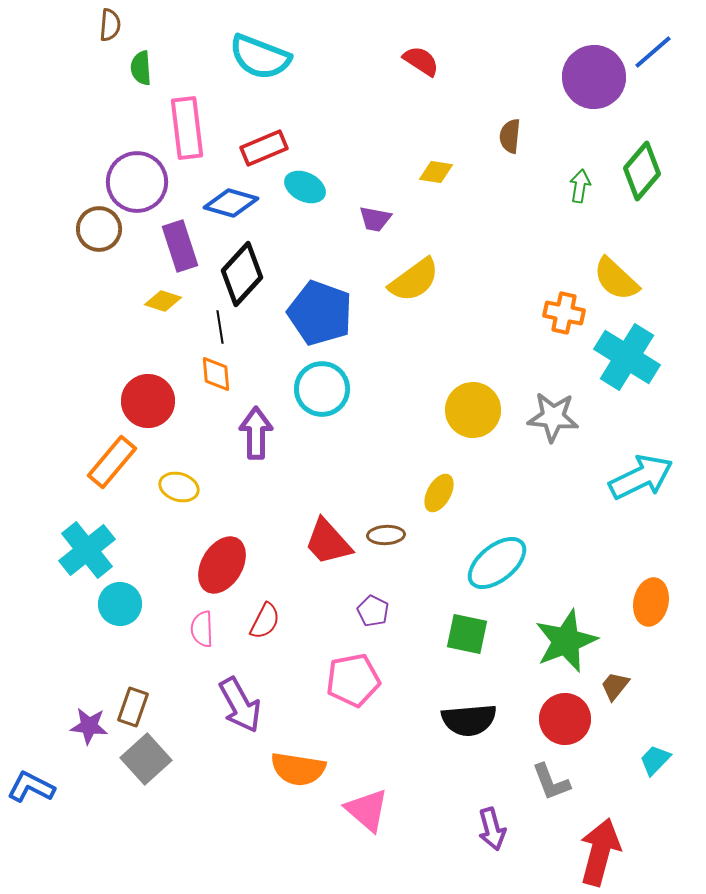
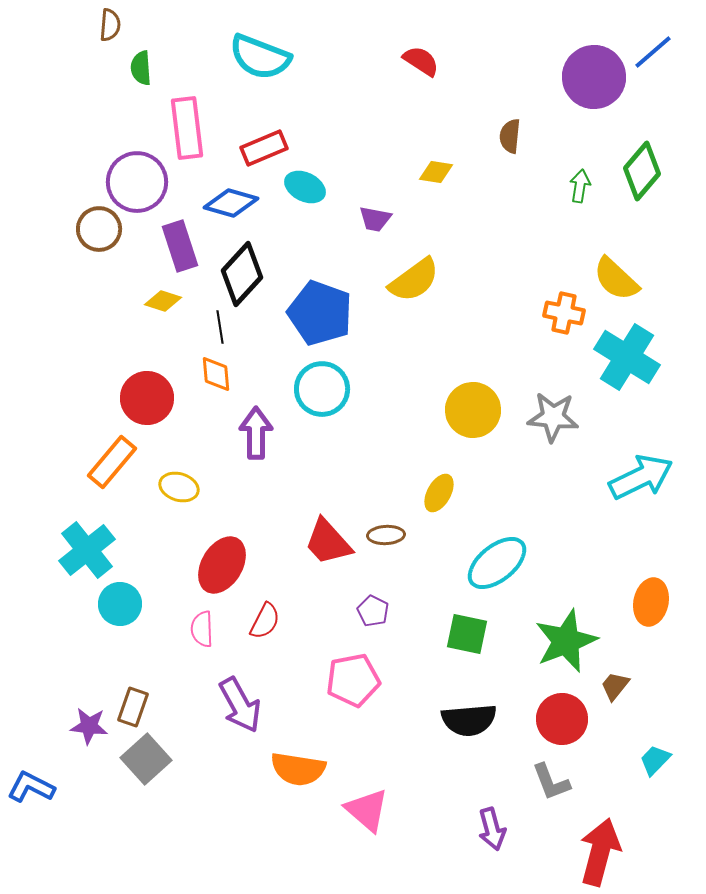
red circle at (148, 401): moved 1 px left, 3 px up
red circle at (565, 719): moved 3 px left
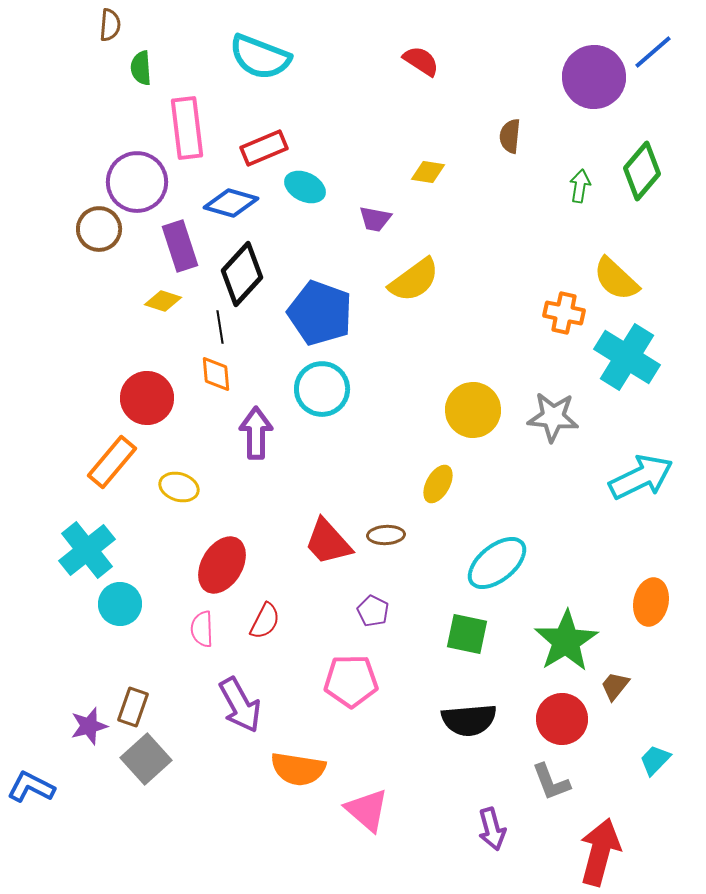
yellow diamond at (436, 172): moved 8 px left
yellow ellipse at (439, 493): moved 1 px left, 9 px up
green star at (566, 641): rotated 10 degrees counterclockwise
pink pentagon at (353, 680): moved 2 px left, 1 px down; rotated 10 degrees clockwise
purple star at (89, 726): rotated 21 degrees counterclockwise
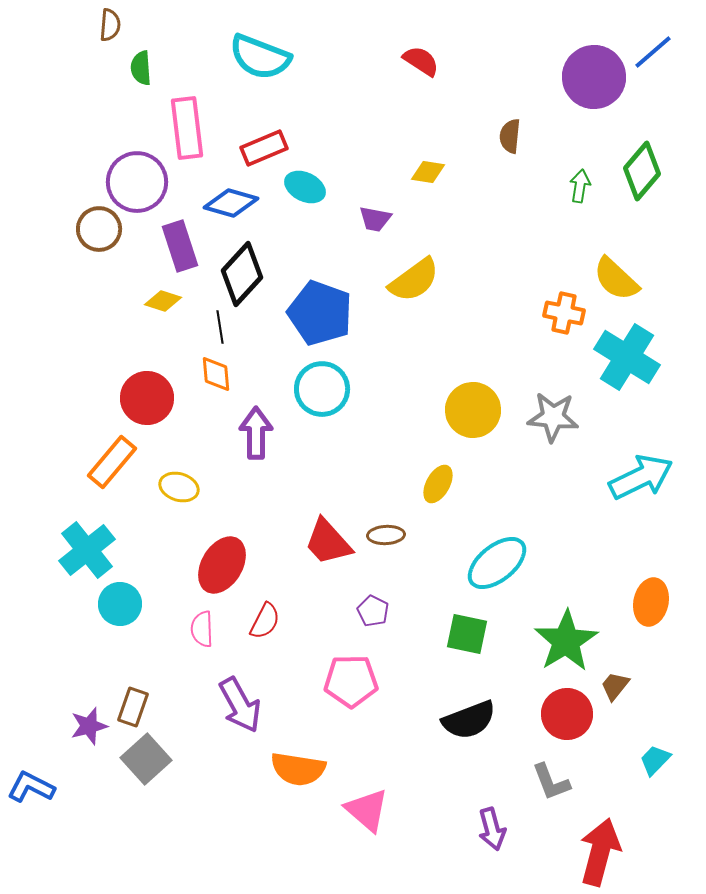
red circle at (562, 719): moved 5 px right, 5 px up
black semicircle at (469, 720): rotated 16 degrees counterclockwise
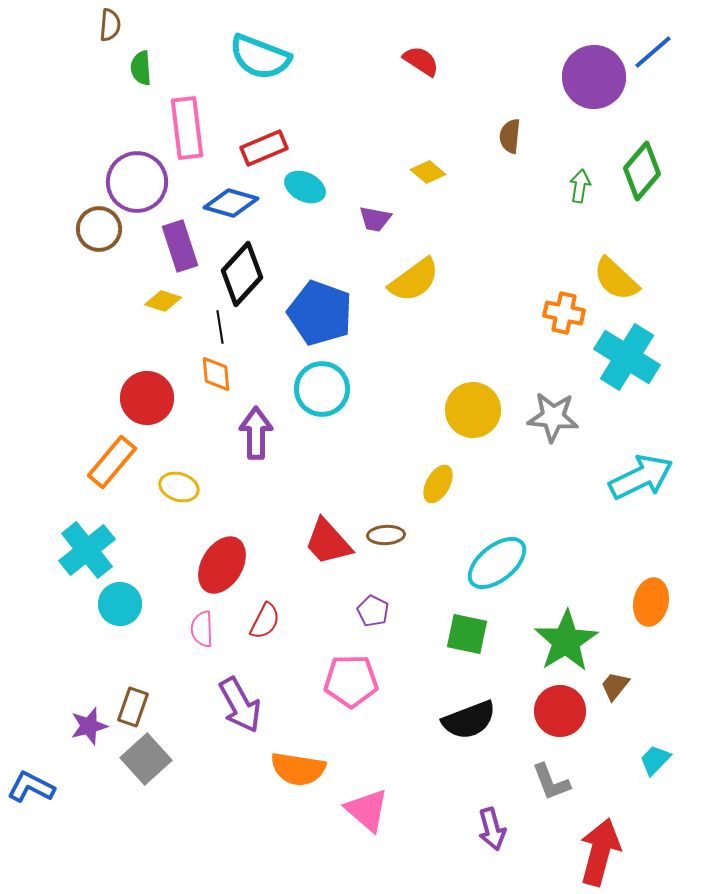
yellow diamond at (428, 172): rotated 32 degrees clockwise
red circle at (567, 714): moved 7 px left, 3 px up
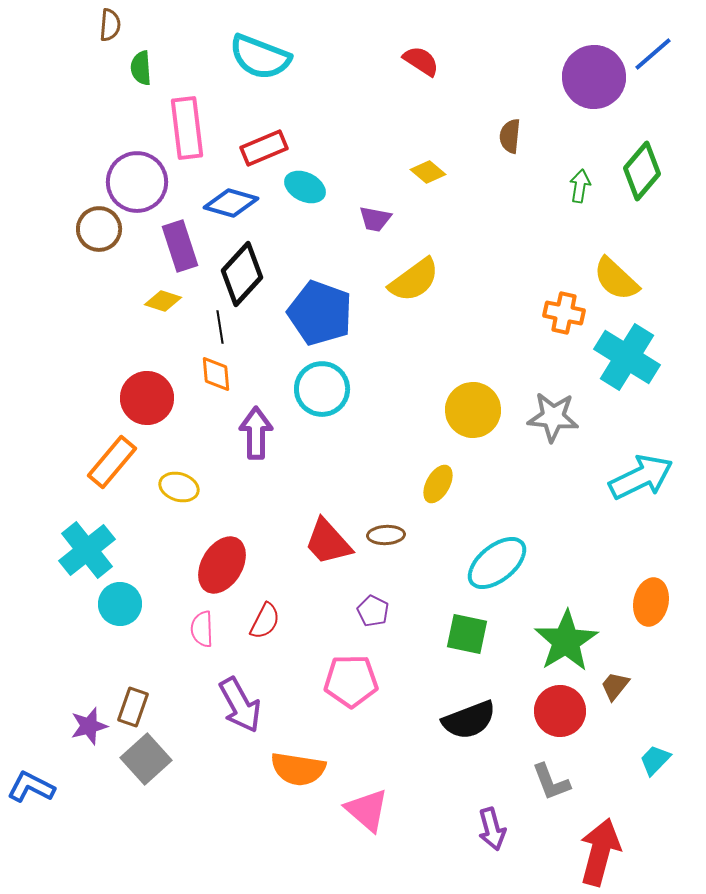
blue line at (653, 52): moved 2 px down
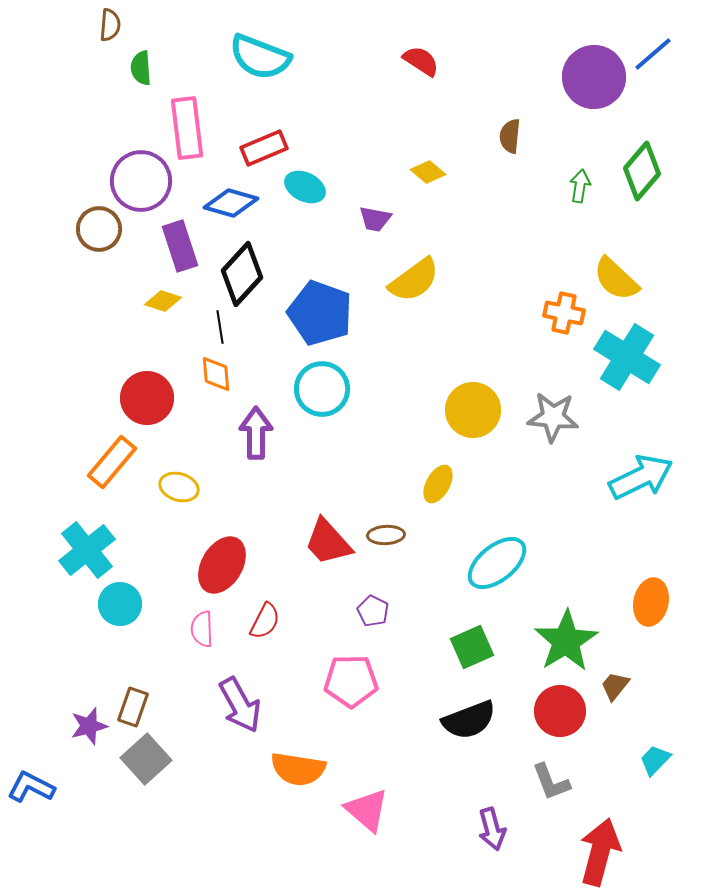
purple circle at (137, 182): moved 4 px right, 1 px up
green square at (467, 634): moved 5 px right, 13 px down; rotated 36 degrees counterclockwise
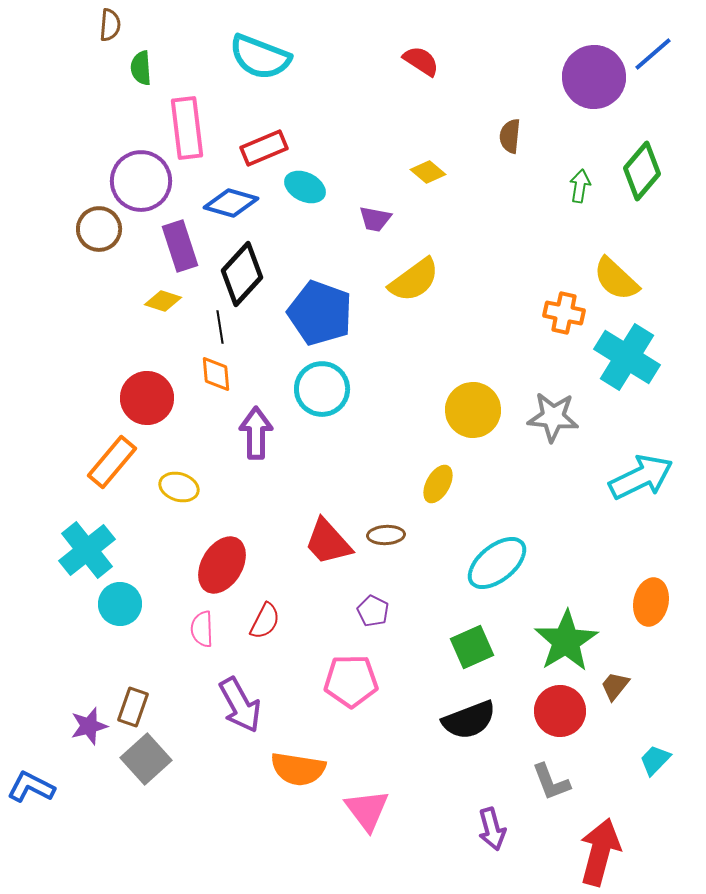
pink triangle at (367, 810): rotated 12 degrees clockwise
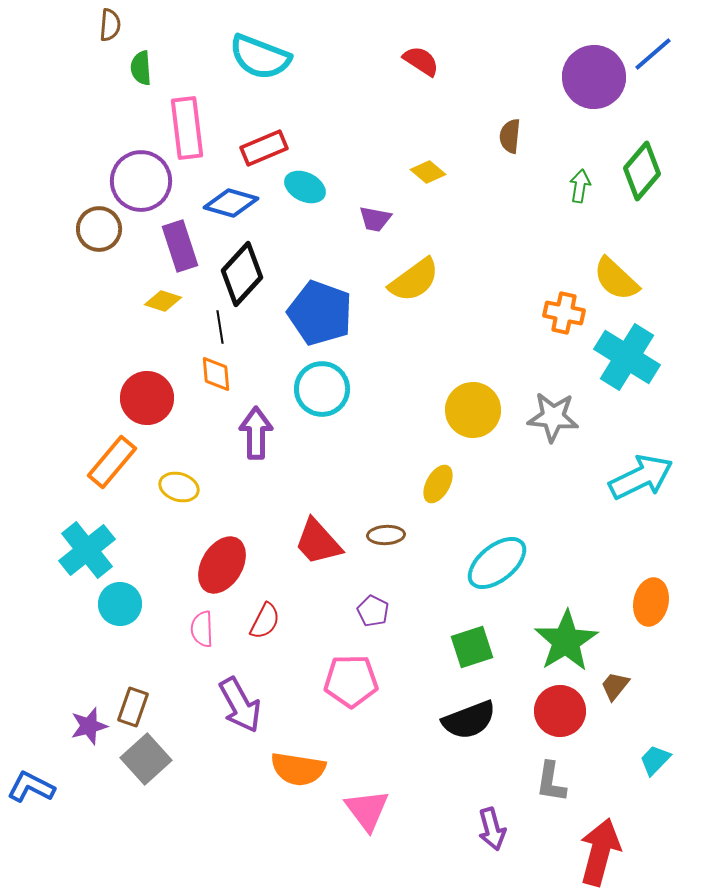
red trapezoid at (328, 542): moved 10 px left
green square at (472, 647): rotated 6 degrees clockwise
gray L-shape at (551, 782): rotated 30 degrees clockwise
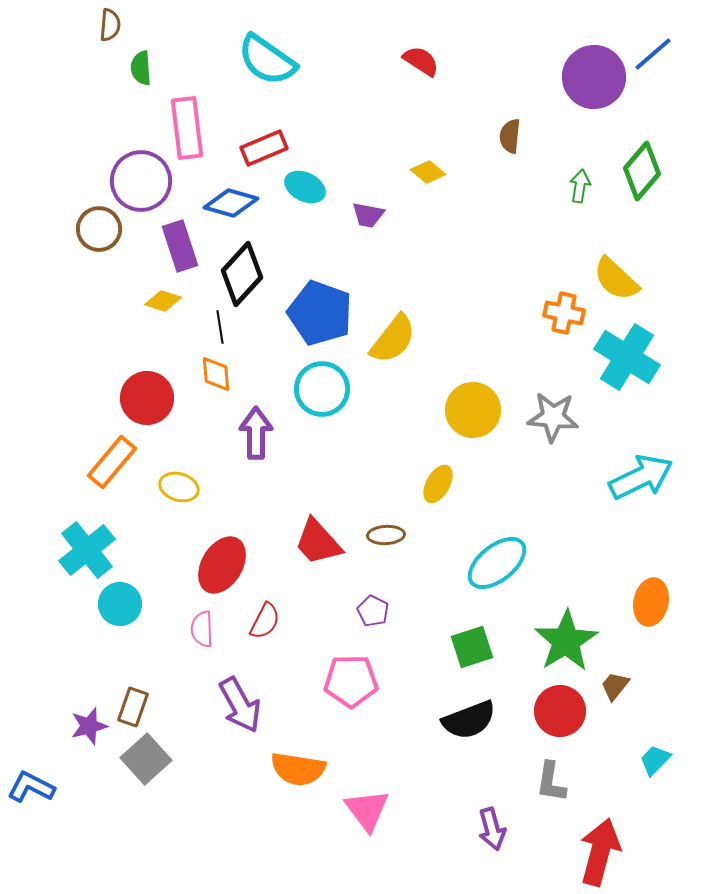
cyan semicircle at (260, 57): moved 7 px right, 3 px down; rotated 14 degrees clockwise
purple trapezoid at (375, 219): moved 7 px left, 4 px up
yellow semicircle at (414, 280): moved 21 px left, 59 px down; rotated 16 degrees counterclockwise
